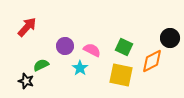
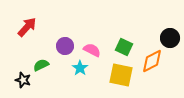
black star: moved 3 px left, 1 px up
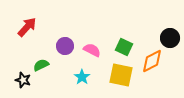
cyan star: moved 2 px right, 9 px down
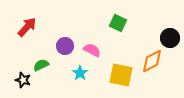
green square: moved 6 px left, 24 px up
cyan star: moved 2 px left, 4 px up
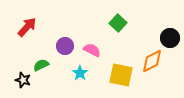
green square: rotated 18 degrees clockwise
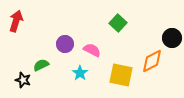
red arrow: moved 11 px left, 6 px up; rotated 25 degrees counterclockwise
black circle: moved 2 px right
purple circle: moved 2 px up
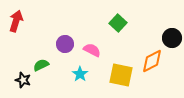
cyan star: moved 1 px down
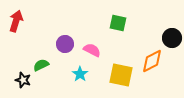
green square: rotated 30 degrees counterclockwise
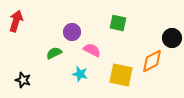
purple circle: moved 7 px right, 12 px up
green semicircle: moved 13 px right, 12 px up
cyan star: rotated 21 degrees counterclockwise
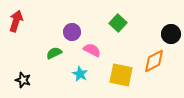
green square: rotated 30 degrees clockwise
black circle: moved 1 px left, 4 px up
orange diamond: moved 2 px right
cyan star: rotated 14 degrees clockwise
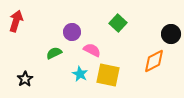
yellow square: moved 13 px left
black star: moved 2 px right, 1 px up; rotated 21 degrees clockwise
